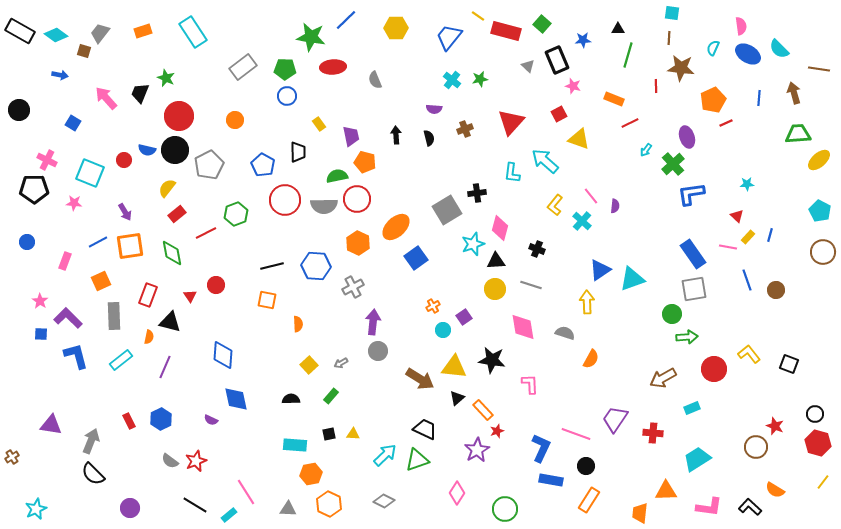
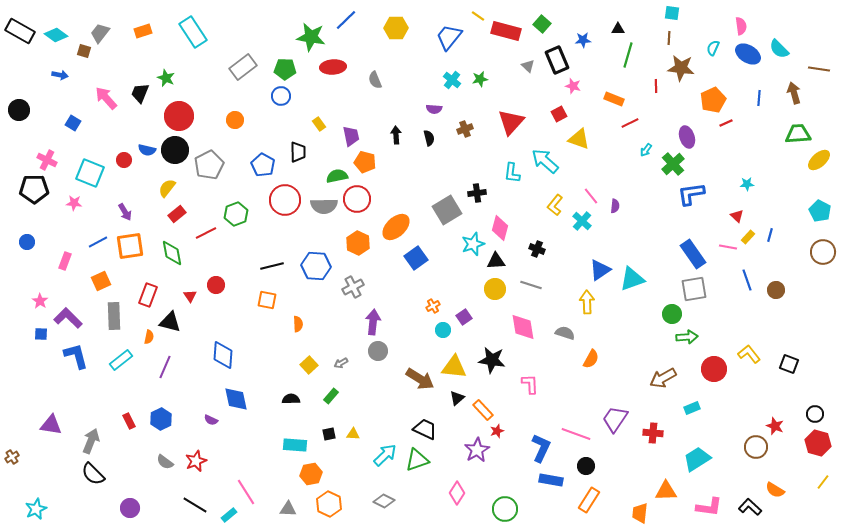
blue circle at (287, 96): moved 6 px left
gray semicircle at (170, 461): moved 5 px left, 1 px down
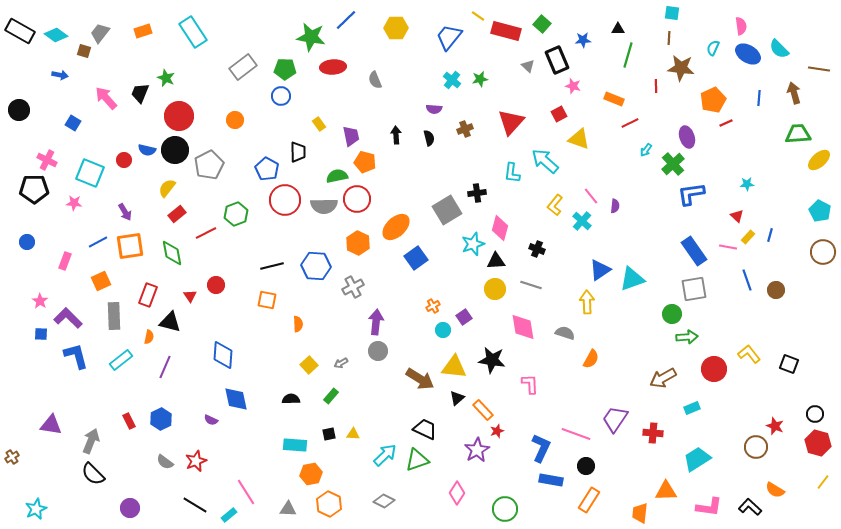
blue pentagon at (263, 165): moved 4 px right, 4 px down
blue rectangle at (693, 254): moved 1 px right, 3 px up
purple arrow at (373, 322): moved 3 px right
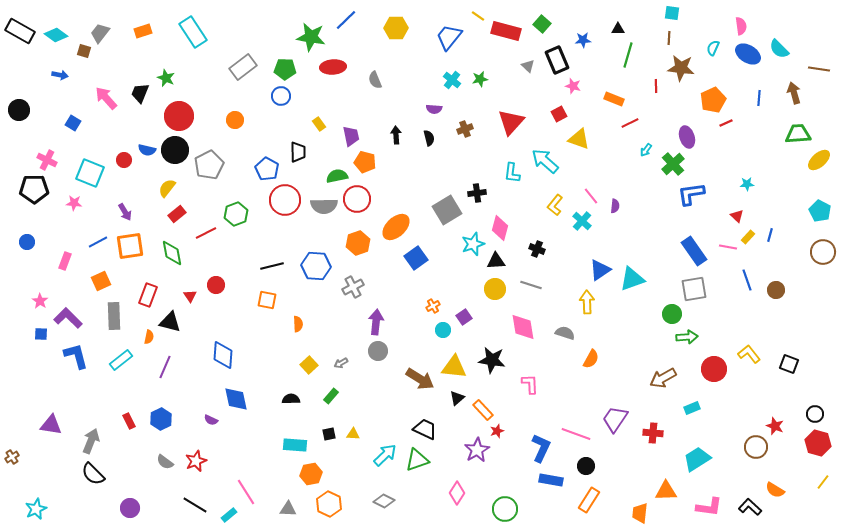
orange hexagon at (358, 243): rotated 15 degrees clockwise
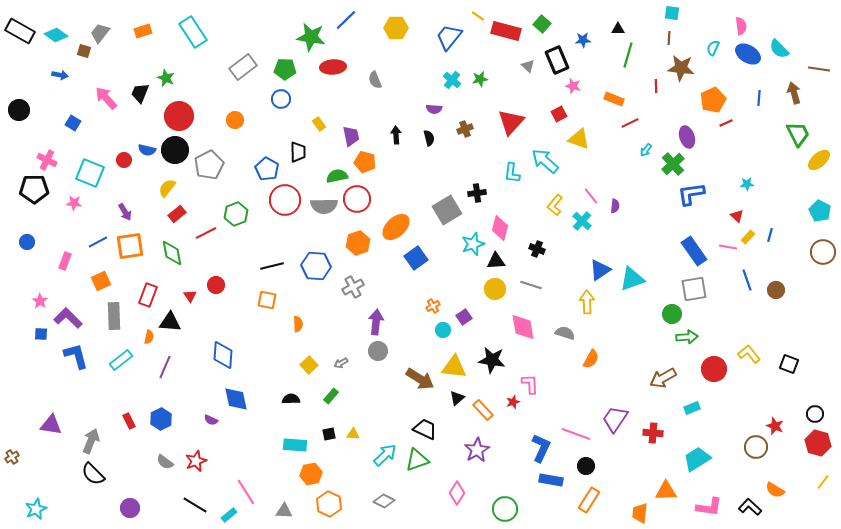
blue circle at (281, 96): moved 3 px down
green trapezoid at (798, 134): rotated 68 degrees clockwise
black triangle at (170, 322): rotated 10 degrees counterclockwise
red star at (497, 431): moved 16 px right, 29 px up
gray triangle at (288, 509): moved 4 px left, 2 px down
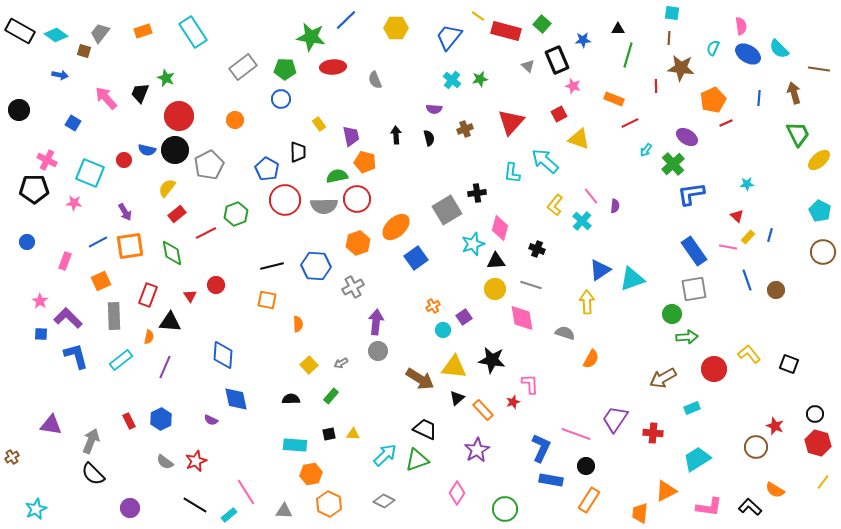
purple ellipse at (687, 137): rotated 40 degrees counterclockwise
pink diamond at (523, 327): moved 1 px left, 9 px up
orange triangle at (666, 491): rotated 25 degrees counterclockwise
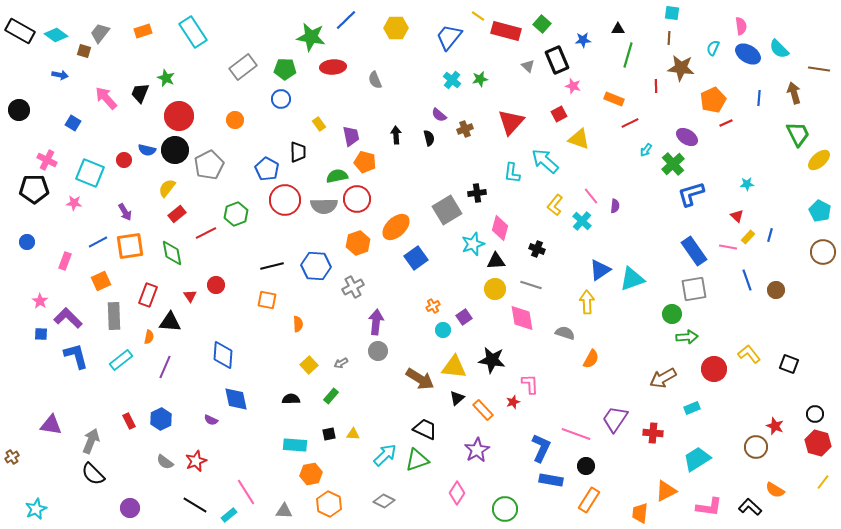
purple semicircle at (434, 109): moved 5 px right, 6 px down; rotated 35 degrees clockwise
blue L-shape at (691, 194): rotated 8 degrees counterclockwise
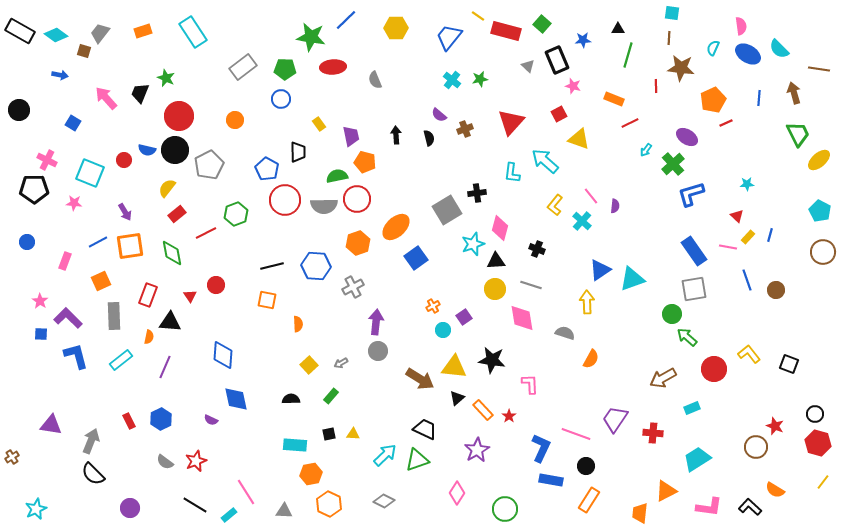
green arrow at (687, 337): rotated 135 degrees counterclockwise
red star at (513, 402): moved 4 px left, 14 px down; rotated 16 degrees counterclockwise
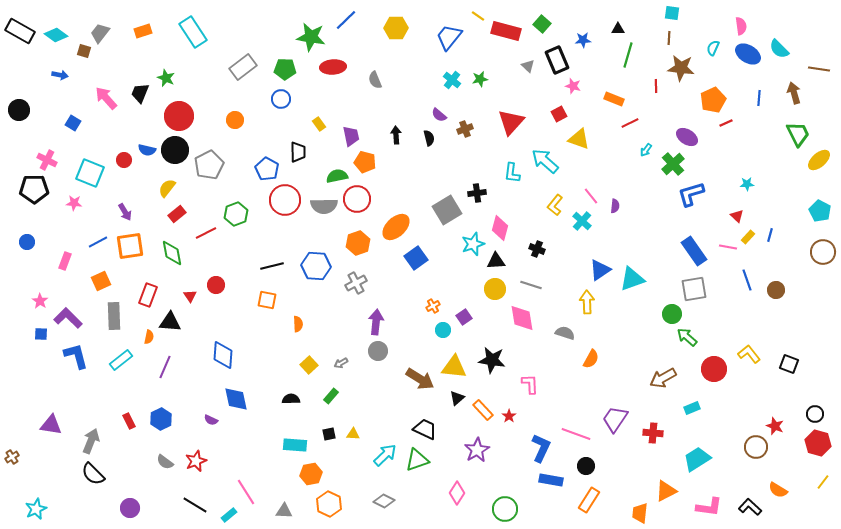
gray cross at (353, 287): moved 3 px right, 4 px up
orange semicircle at (775, 490): moved 3 px right
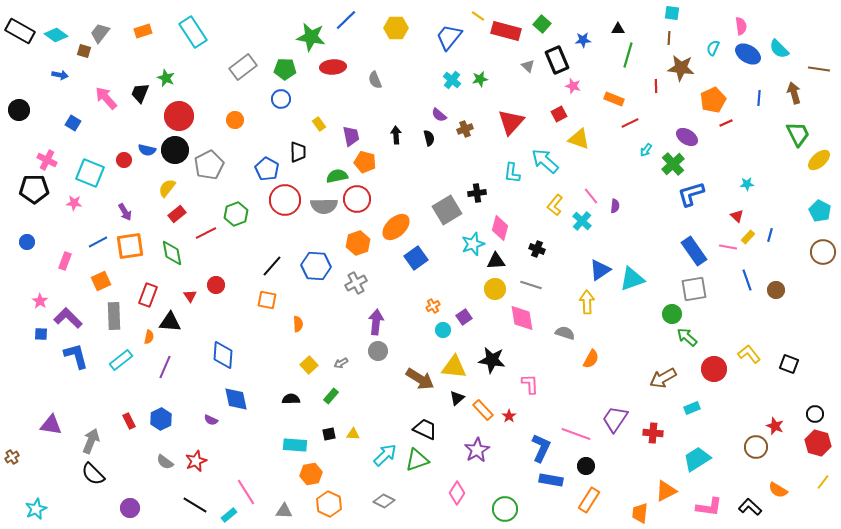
black line at (272, 266): rotated 35 degrees counterclockwise
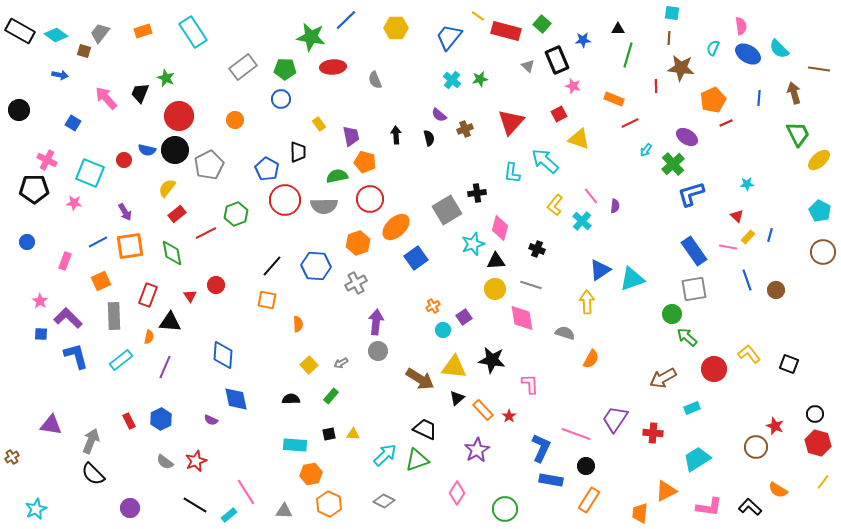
red circle at (357, 199): moved 13 px right
